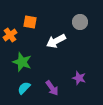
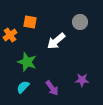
white arrow: rotated 12 degrees counterclockwise
green star: moved 5 px right
purple star: moved 3 px right, 2 px down; rotated 16 degrees counterclockwise
cyan semicircle: moved 1 px left, 1 px up
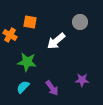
orange cross: rotated 24 degrees counterclockwise
green star: rotated 12 degrees counterclockwise
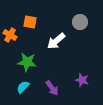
purple star: rotated 16 degrees clockwise
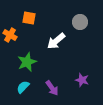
orange square: moved 1 px left, 4 px up
green star: rotated 30 degrees counterclockwise
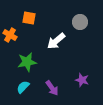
green star: rotated 12 degrees clockwise
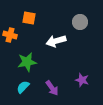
orange cross: rotated 16 degrees counterclockwise
white arrow: rotated 24 degrees clockwise
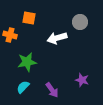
white arrow: moved 1 px right, 3 px up
purple arrow: moved 2 px down
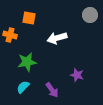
gray circle: moved 10 px right, 7 px up
purple star: moved 5 px left, 5 px up
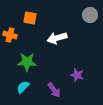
orange square: moved 1 px right
green star: rotated 12 degrees clockwise
purple arrow: moved 2 px right
